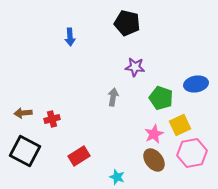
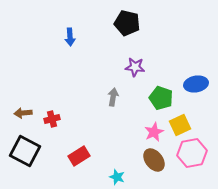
pink star: moved 2 px up
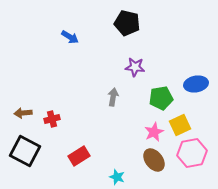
blue arrow: rotated 54 degrees counterclockwise
green pentagon: rotated 30 degrees counterclockwise
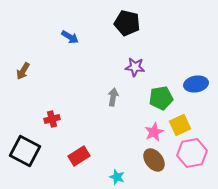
brown arrow: moved 42 px up; rotated 54 degrees counterclockwise
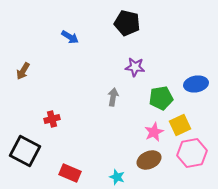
red rectangle: moved 9 px left, 17 px down; rotated 55 degrees clockwise
brown ellipse: moved 5 px left; rotated 75 degrees counterclockwise
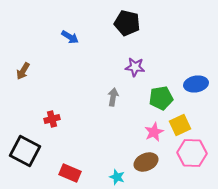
pink hexagon: rotated 12 degrees clockwise
brown ellipse: moved 3 px left, 2 px down
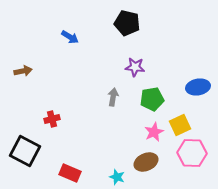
brown arrow: rotated 132 degrees counterclockwise
blue ellipse: moved 2 px right, 3 px down
green pentagon: moved 9 px left, 1 px down
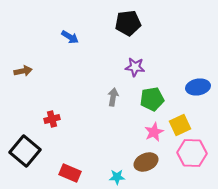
black pentagon: moved 1 px right; rotated 20 degrees counterclockwise
black square: rotated 12 degrees clockwise
cyan star: rotated 21 degrees counterclockwise
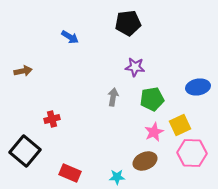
brown ellipse: moved 1 px left, 1 px up
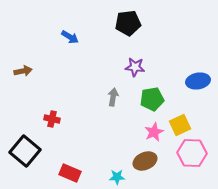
blue ellipse: moved 6 px up
red cross: rotated 28 degrees clockwise
